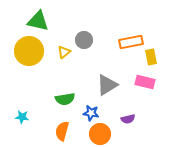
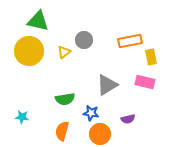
orange rectangle: moved 1 px left, 1 px up
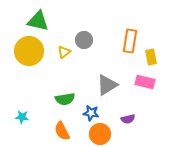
orange rectangle: rotated 70 degrees counterclockwise
orange semicircle: rotated 42 degrees counterclockwise
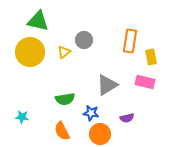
yellow circle: moved 1 px right, 1 px down
purple semicircle: moved 1 px left, 1 px up
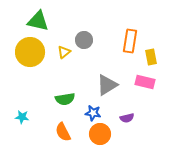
blue star: moved 2 px right
orange semicircle: moved 1 px right, 1 px down
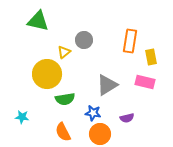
yellow circle: moved 17 px right, 22 px down
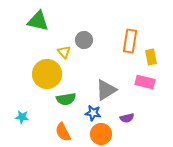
yellow triangle: rotated 32 degrees counterclockwise
gray triangle: moved 1 px left, 5 px down
green semicircle: moved 1 px right
orange circle: moved 1 px right
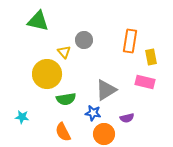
orange circle: moved 3 px right
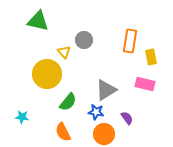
pink rectangle: moved 2 px down
green semicircle: moved 2 px right, 3 px down; rotated 42 degrees counterclockwise
blue star: moved 3 px right, 1 px up
purple semicircle: rotated 112 degrees counterclockwise
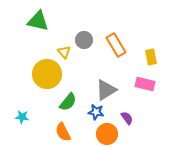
orange rectangle: moved 14 px left, 4 px down; rotated 40 degrees counterclockwise
orange circle: moved 3 px right
